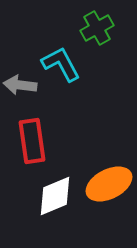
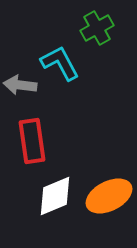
cyan L-shape: moved 1 px left, 1 px up
orange ellipse: moved 12 px down
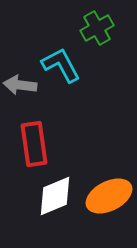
cyan L-shape: moved 1 px right, 2 px down
red rectangle: moved 2 px right, 3 px down
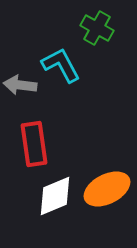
green cross: rotated 32 degrees counterclockwise
orange ellipse: moved 2 px left, 7 px up
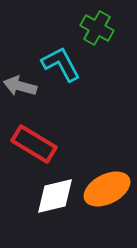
cyan L-shape: moved 1 px up
gray arrow: moved 1 px down; rotated 8 degrees clockwise
red rectangle: rotated 51 degrees counterclockwise
white diamond: rotated 9 degrees clockwise
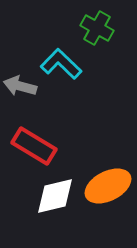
cyan L-shape: rotated 18 degrees counterclockwise
red rectangle: moved 2 px down
orange ellipse: moved 1 px right, 3 px up
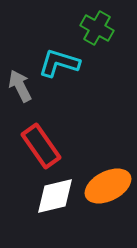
cyan L-shape: moved 2 px left, 1 px up; rotated 27 degrees counterclockwise
gray arrow: rotated 48 degrees clockwise
red rectangle: moved 7 px right; rotated 24 degrees clockwise
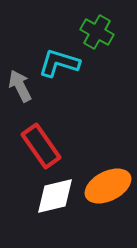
green cross: moved 4 px down
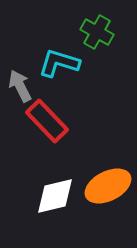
red rectangle: moved 6 px right, 25 px up; rotated 9 degrees counterclockwise
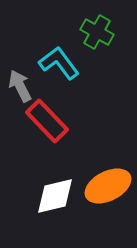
cyan L-shape: rotated 36 degrees clockwise
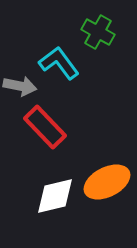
green cross: moved 1 px right
gray arrow: rotated 128 degrees clockwise
red rectangle: moved 2 px left, 6 px down
orange ellipse: moved 1 px left, 4 px up
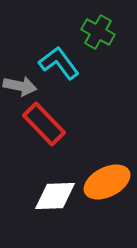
red rectangle: moved 1 px left, 3 px up
white diamond: rotated 12 degrees clockwise
